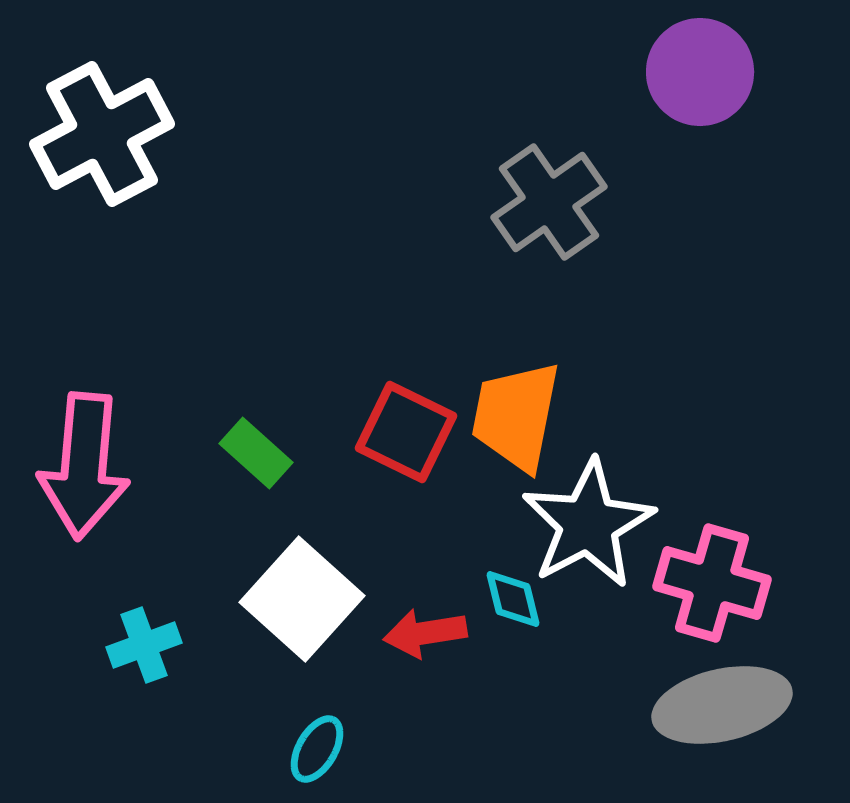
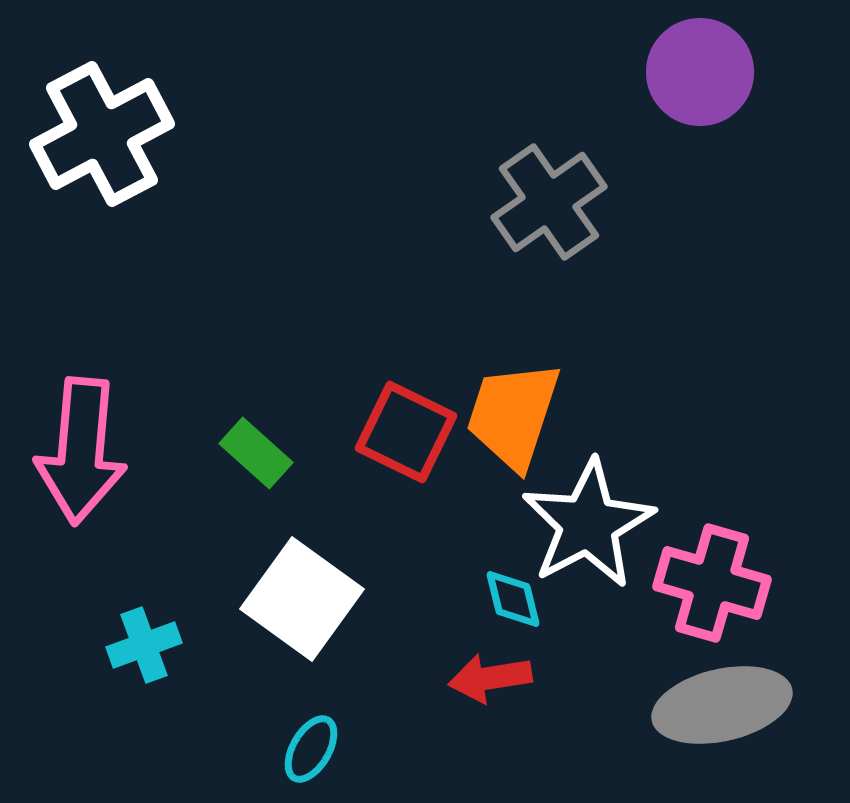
orange trapezoid: moved 3 px left, 1 px up; rotated 7 degrees clockwise
pink arrow: moved 3 px left, 15 px up
white square: rotated 6 degrees counterclockwise
red arrow: moved 65 px right, 45 px down
cyan ellipse: moved 6 px left
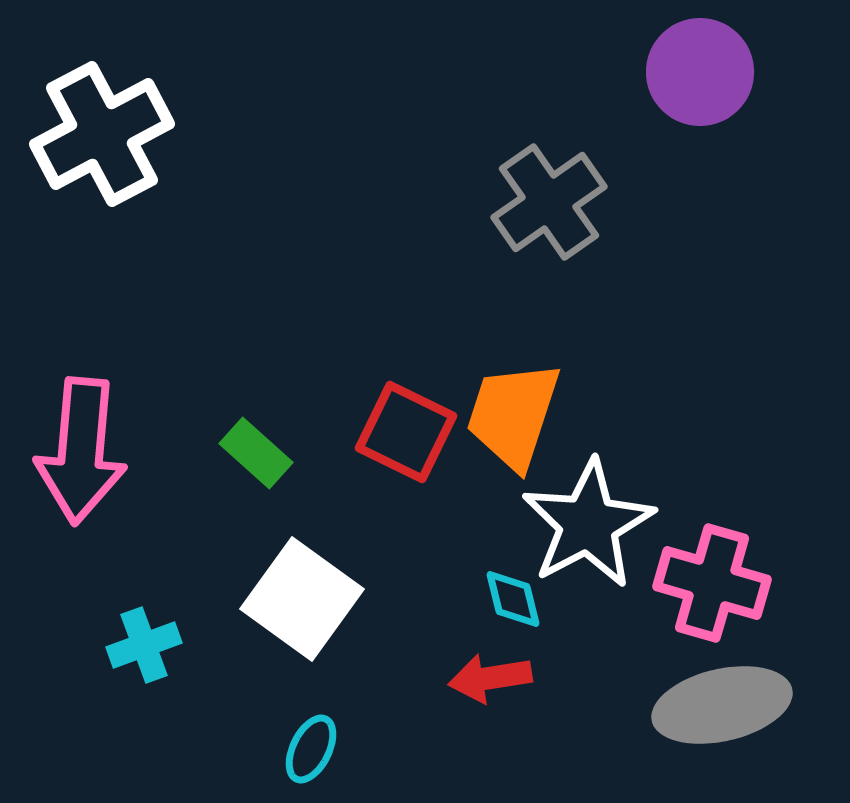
cyan ellipse: rotated 4 degrees counterclockwise
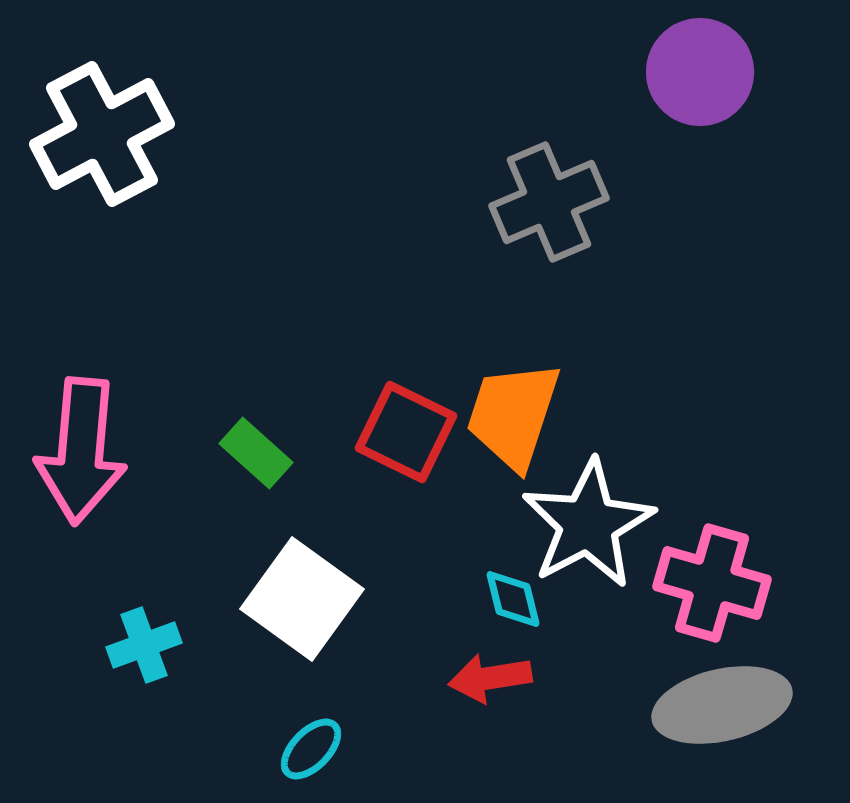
gray cross: rotated 12 degrees clockwise
cyan ellipse: rotated 18 degrees clockwise
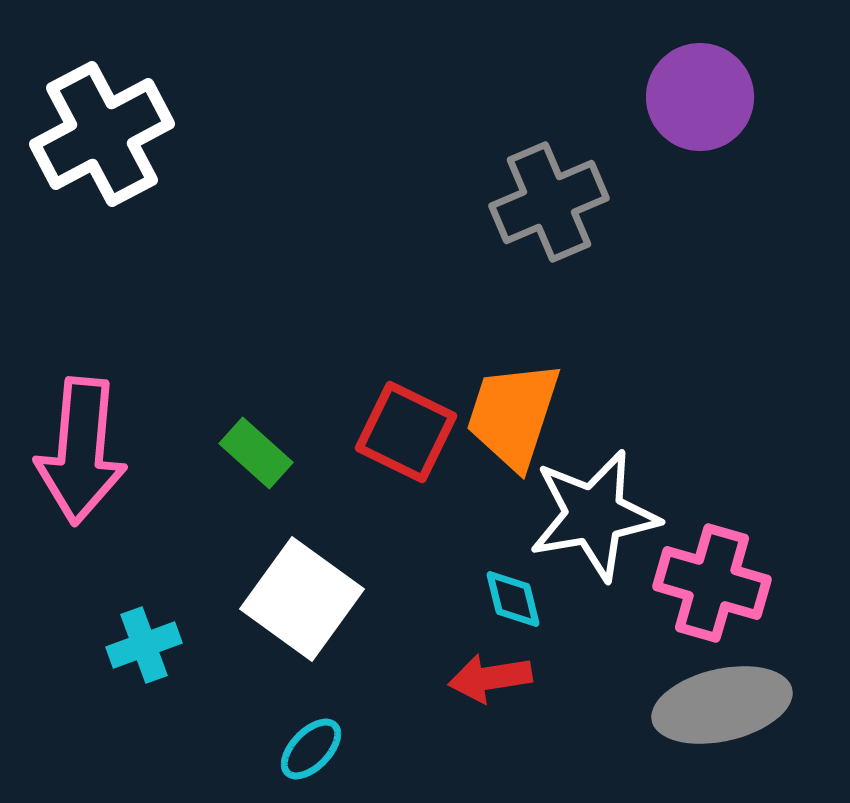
purple circle: moved 25 px down
white star: moved 6 px right, 9 px up; rotated 18 degrees clockwise
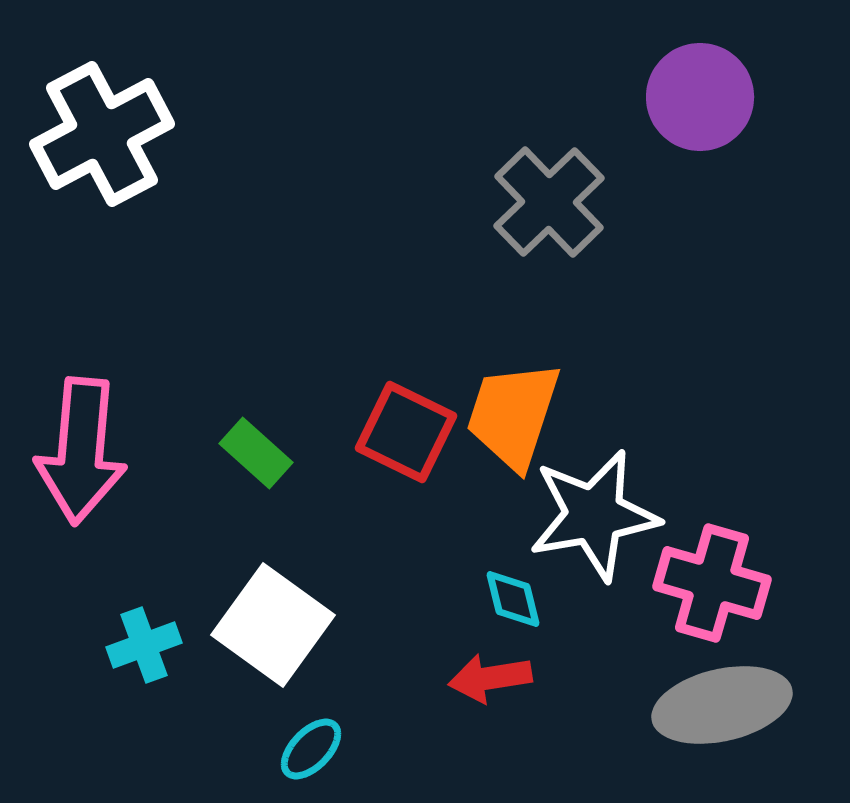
gray cross: rotated 21 degrees counterclockwise
white square: moved 29 px left, 26 px down
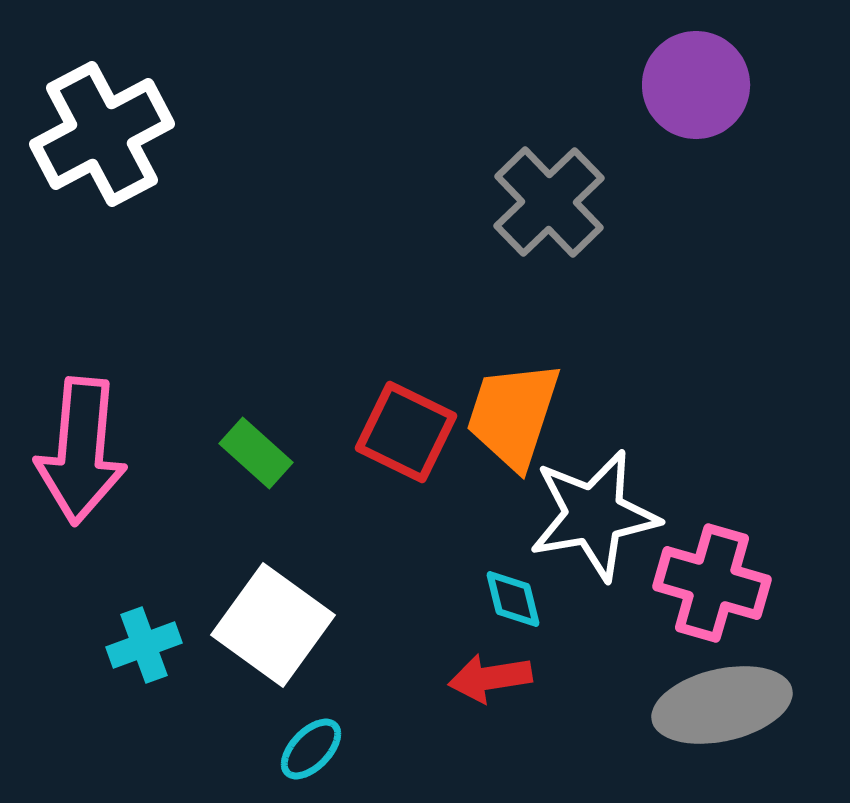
purple circle: moved 4 px left, 12 px up
